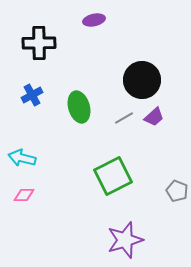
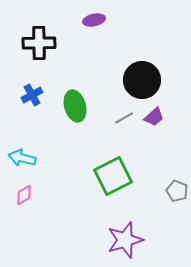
green ellipse: moved 4 px left, 1 px up
pink diamond: rotated 30 degrees counterclockwise
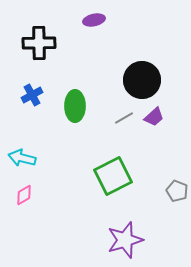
green ellipse: rotated 16 degrees clockwise
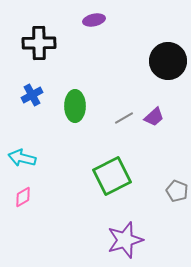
black circle: moved 26 px right, 19 px up
green square: moved 1 px left
pink diamond: moved 1 px left, 2 px down
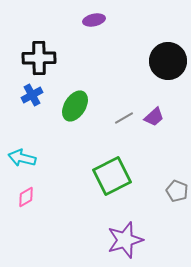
black cross: moved 15 px down
green ellipse: rotated 32 degrees clockwise
pink diamond: moved 3 px right
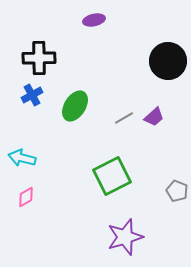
purple star: moved 3 px up
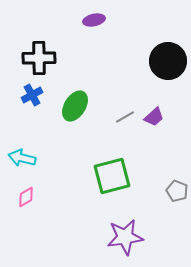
gray line: moved 1 px right, 1 px up
green square: rotated 12 degrees clockwise
purple star: rotated 9 degrees clockwise
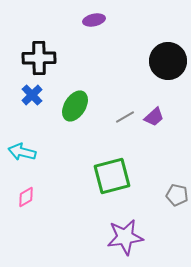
blue cross: rotated 15 degrees counterclockwise
cyan arrow: moved 6 px up
gray pentagon: moved 4 px down; rotated 10 degrees counterclockwise
